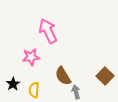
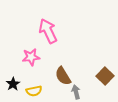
yellow semicircle: moved 1 px down; rotated 105 degrees counterclockwise
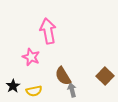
pink arrow: rotated 15 degrees clockwise
pink star: rotated 30 degrees clockwise
black star: moved 2 px down
gray arrow: moved 4 px left, 2 px up
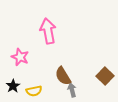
pink star: moved 11 px left
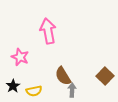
gray arrow: rotated 16 degrees clockwise
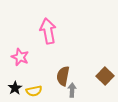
brown semicircle: rotated 42 degrees clockwise
black star: moved 2 px right, 2 px down
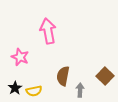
gray arrow: moved 8 px right
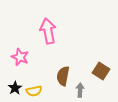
brown square: moved 4 px left, 5 px up; rotated 12 degrees counterclockwise
